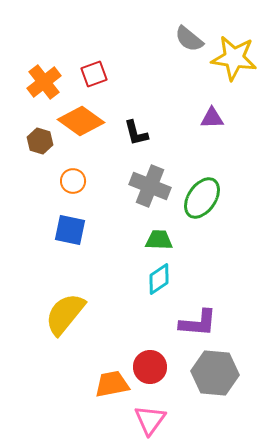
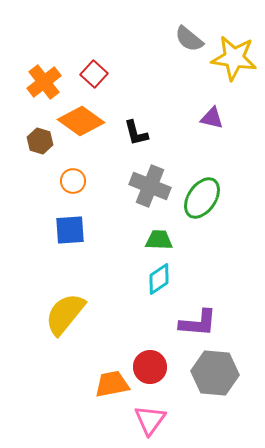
red square: rotated 28 degrees counterclockwise
purple triangle: rotated 15 degrees clockwise
blue square: rotated 16 degrees counterclockwise
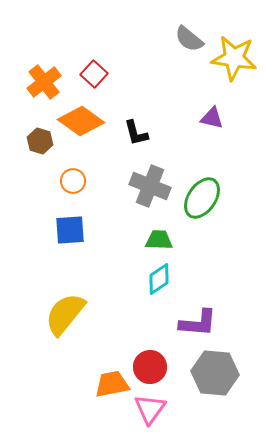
pink triangle: moved 11 px up
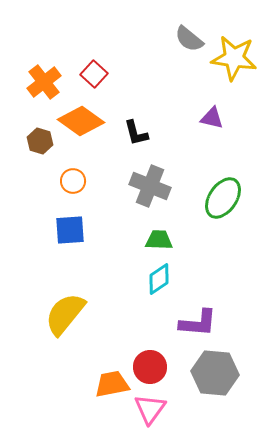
green ellipse: moved 21 px right
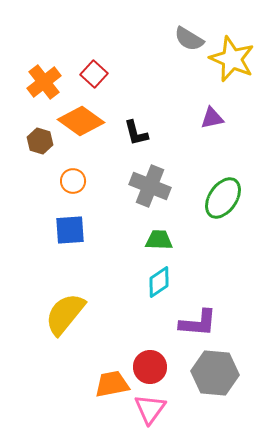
gray semicircle: rotated 8 degrees counterclockwise
yellow star: moved 2 px left, 1 px down; rotated 15 degrees clockwise
purple triangle: rotated 25 degrees counterclockwise
cyan diamond: moved 3 px down
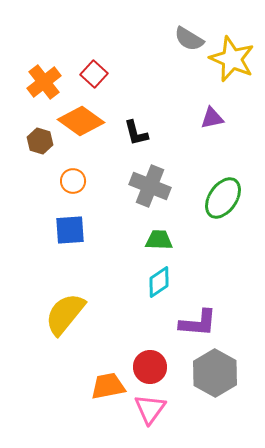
gray hexagon: rotated 24 degrees clockwise
orange trapezoid: moved 4 px left, 2 px down
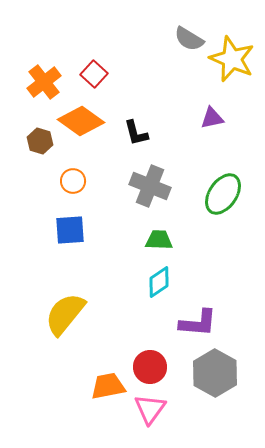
green ellipse: moved 4 px up
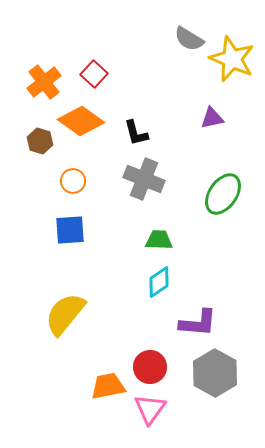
gray cross: moved 6 px left, 7 px up
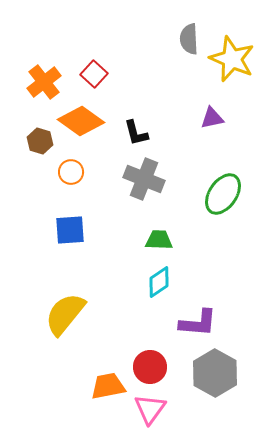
gray semicircle: rotated 56 degrees clockwise
orange circle: moved 2 px left, 9 px up
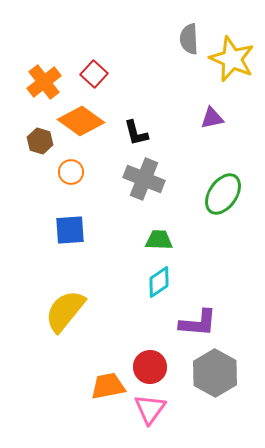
yellow semicircle: moved 3 px up
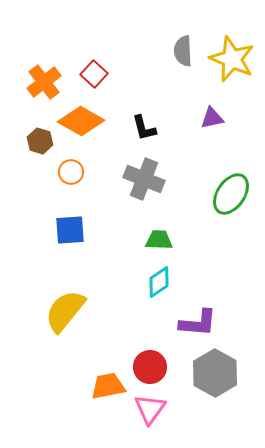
gray semicircle: moved 6 px left, 12 px down
orange diamond: rotated 6 degrees counterclockwise
black L-shape: moved 8 px right, 5 px up
green ellipse: moved 8 px right
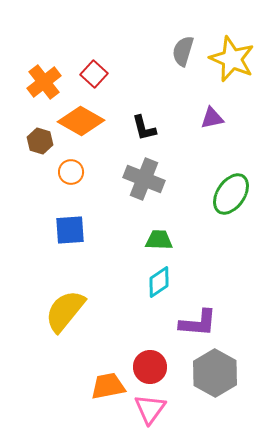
gray semicircle: rotated 20 degrees clockwise
